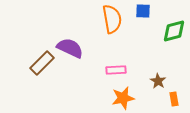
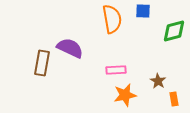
brown rectangle: rotated 35 degrees counterclockwise
orange star: moved 2 px right, 3 px up
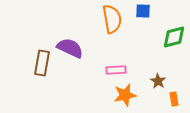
green diamond: moved 6 px down
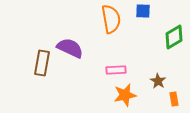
orange semicircle: moved 1 px left
green diamond: rotated 15 degrees counterclockwise
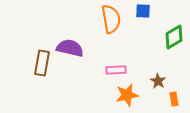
purple semicircle: rotated 12 degrees counterclockwise
orange star: moved 2 px right
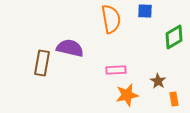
blue square: moved 2 px right
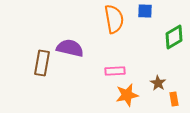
orange semicircle: moved 3 px right
pink rectangle: moved 1 px left, 1 px down
brown star: moved 2 px down
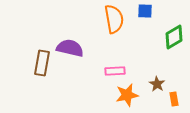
brown star: moved 1 px left, 1 px down
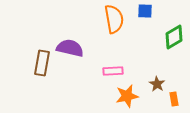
pink rectangle: moved 2 px left
orange star: moved 1 px down
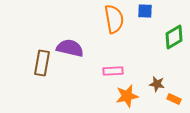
brown star: rotated 21 degrees counterclockwise
orange rectangle: rotated 56 degrees counterclockwise
